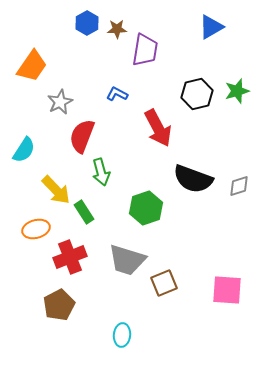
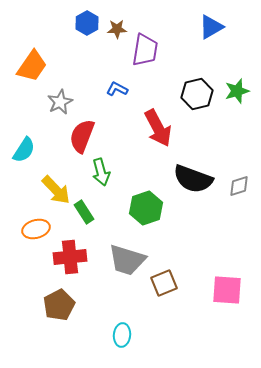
blue L-shape: moved 5 px up
red cross: rotated 16 degrees clockwise
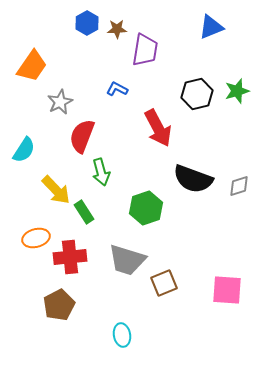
blue triangle: rotated 8 degrees clockwise
orange ellipse: moved 9 px down
cyan ellipse: rotated 15 degrees counterclockwise
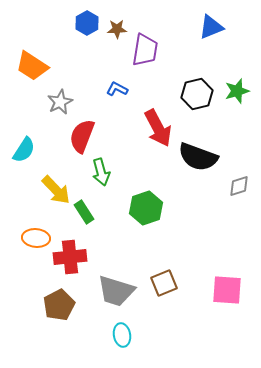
orange trapezoid: rotated 88 degrees clockwise
black semicircle: moved 5 px right, 22 px up
orange ellipse: rotated 20 degrees clockwise
gray trapezoid: moved 11 px left, 31 px down
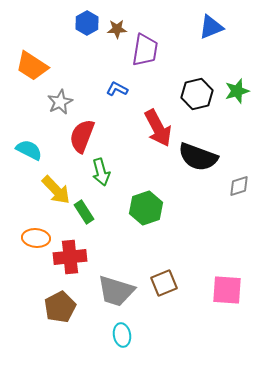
cyan semicircle: moved 5 px right; rotated 96 degrees counterclockwise
brown pentagon: moved 1 px right, 2 px down
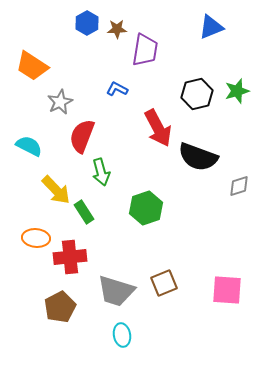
cyan semicircle: moved 4 px up
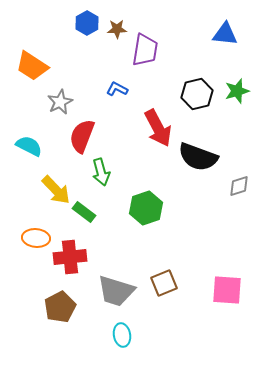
blue triangle: moved 14 px right, 7 px down; rotated 28 degrees clockwise
green rectangle: rotated 20 degrees counterclockwise
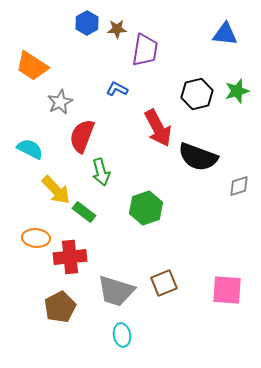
cyan semicircle: moved 1 px right, 3 px down
